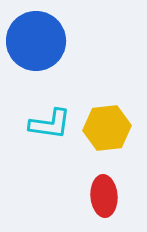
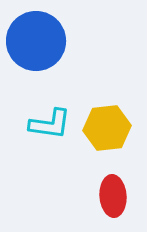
red ellipse: moved 9 px right
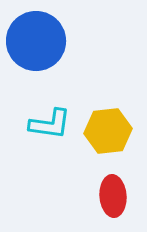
yellow hexagon: moved 1 px right, 3 px down
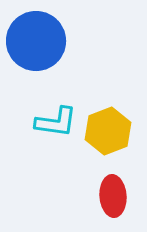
cyan L-shape: moved 6 px right, 2 px up
yellow hexagon: rotated 15 degrees counterclockwise
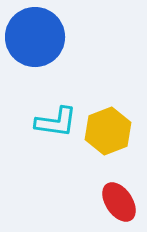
blue circle: moved 1 px left, 4 px up
red ellipse: moved 6 px right, 6 px down; rotated 30 degrees counterclockwise
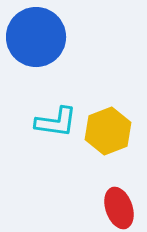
blue circle: moved 1 px right
red ellipse: moved 6 px down; rotated 15 degrees clockwise
